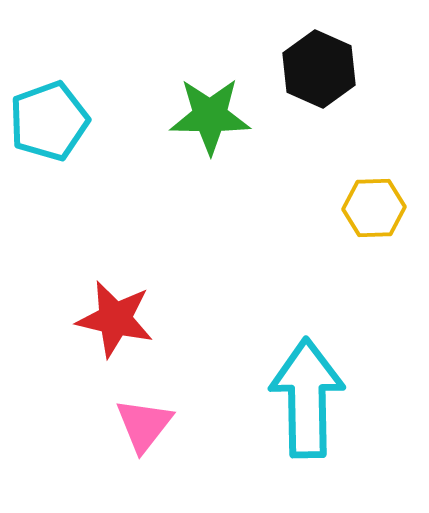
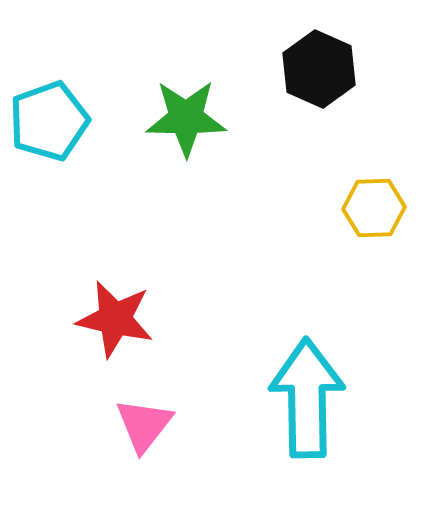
green star: moved 24 px left, 2 px down
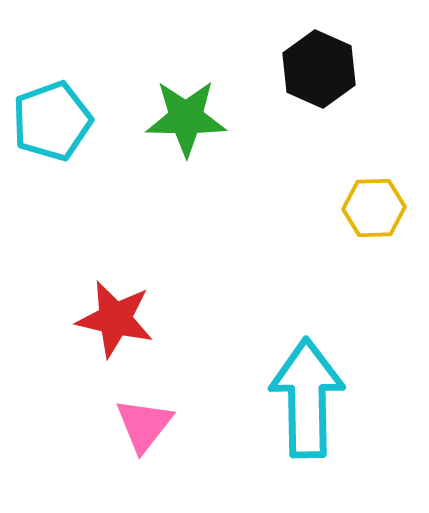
cyan pentagon: moved 3 px right
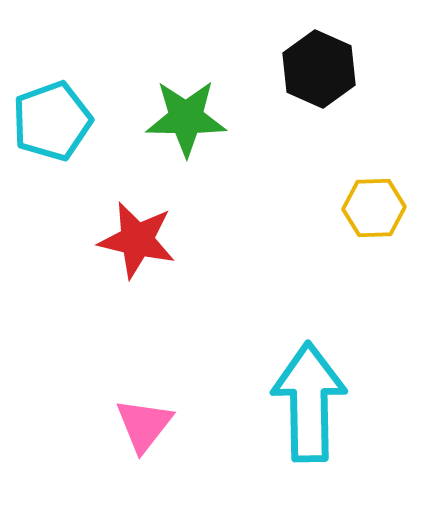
red star: moved 22 px right, 79 px up
cyan arrow: moved 2 px right, 4 px down
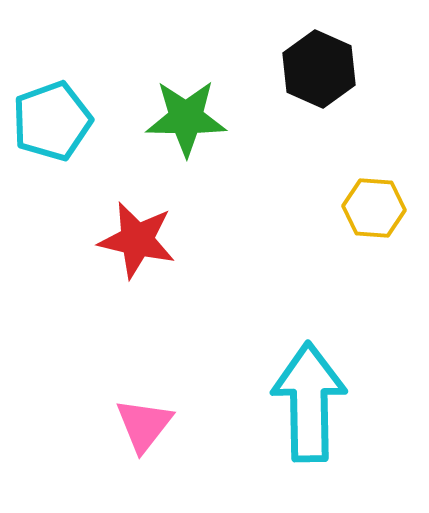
yellow hexagon: rotated 6 degrees clockwise
